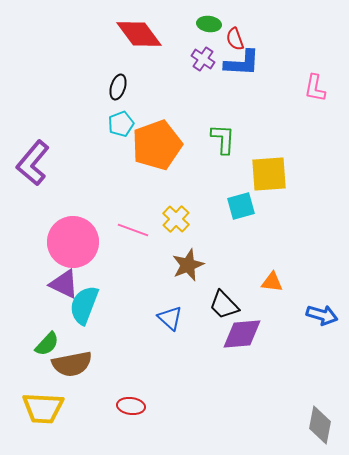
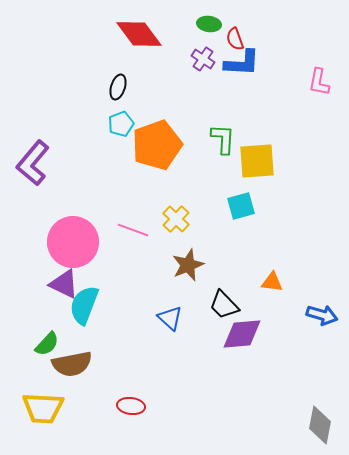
pink L-shape: moved 4 px right, 6 px up
yellow square: moved 12 px left, 13 px up
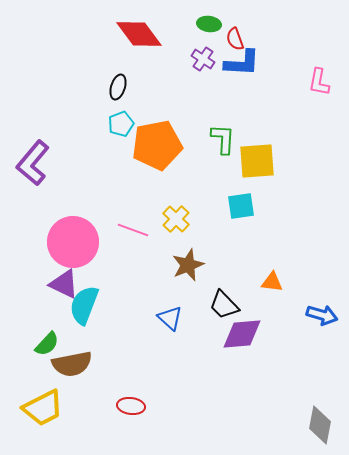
orange pentagon: rotated 9 degrees clockwise
cyan square: rotated 8 degrees clockwise
yellow trapezoid: rotated 30 degrees counterclockwise
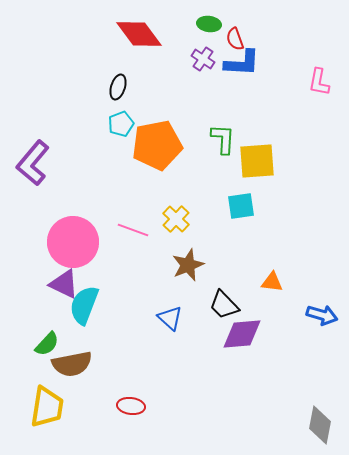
yellow trapezoid: moved 4 px right, 1 px up; rotated 54 degrees counterclockwise
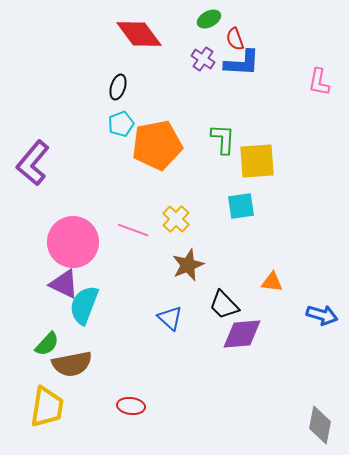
green ellipse: moved 5 px up; rotated 35 degrees counterclockwise
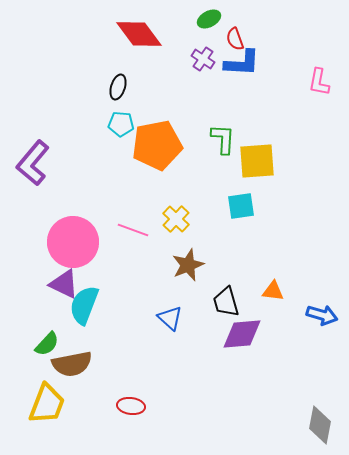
cyan pentagon: rotated 25 degrees clockwise
orange triangle: moved 1 px right, 9 px down
black trapezoid: moved 2 px right, 3 px up; rotated 28 degrees clockwise
yellow trapezoid: moved 3 px up; rotated 12 degrees clockwise
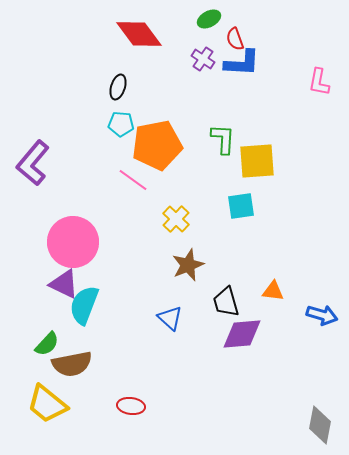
pink line: moved 50 px up; rotated 16 degrees clockwise
yellow trapezoid: rotated 108 degrees clockwise
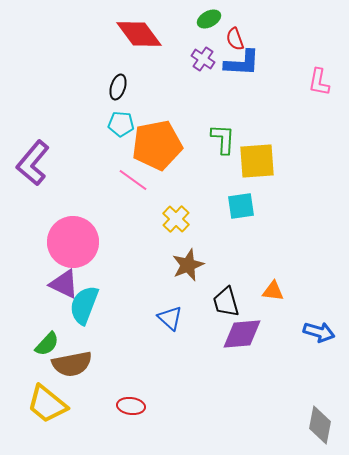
blue arrow: moved 3 px left, 17 px down
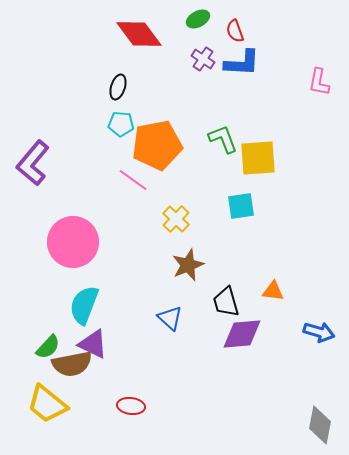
green ellipse: moved 11 px left
red semicircle: moved 8 px up
green L-shape: rotated 24 degrees counterclockwise
yellow square: moved 1 px right, 3 px up
purple triangle: moved 29 px right, 60 px down
green semicircle: moved 1 px right, 3 px down
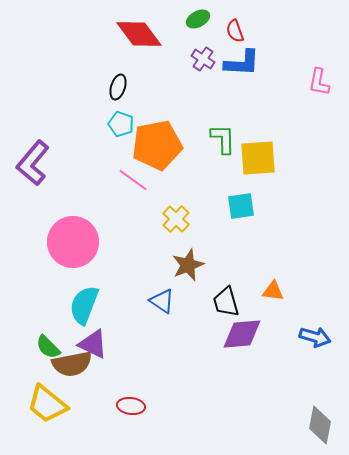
cyan pentagon: rotated 15 degrees clockwise
green L-shape: rotated 20 degrees clockwise
blue triangle: moved 8 px left, 17 px up; rotated 8 degrees counterclockwise
blue arrow: moved 4 px left, 5 px down
green semicircle: rotated 92 degrees clockwise
